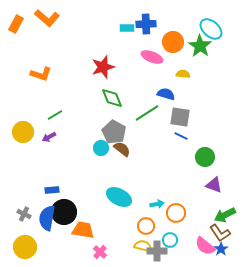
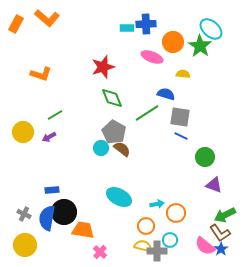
yellow circle at (25, 247): moved 2 px up
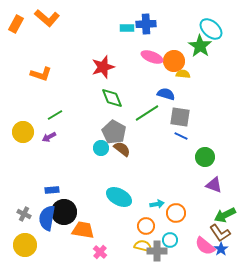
orange circle at (173, 42): moved 1 px right, 19 px down
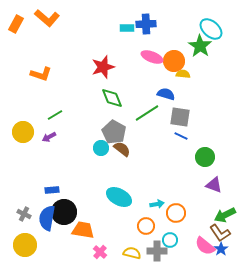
yellow semicircle at (143, 246): moved 11 px left, 7 px down
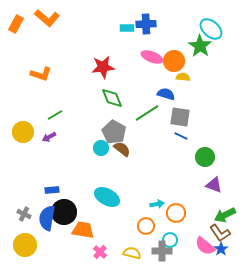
red star at (103, 67): rotated 10 degrees clockwise
yellow semicircle at (183, 74): moved 3 px down
cyan ellipse at (119, 197): moved 12 px left
gray cross at (157, 251): moved 5 px right
